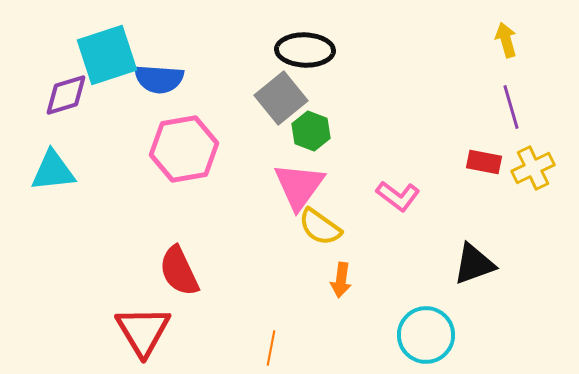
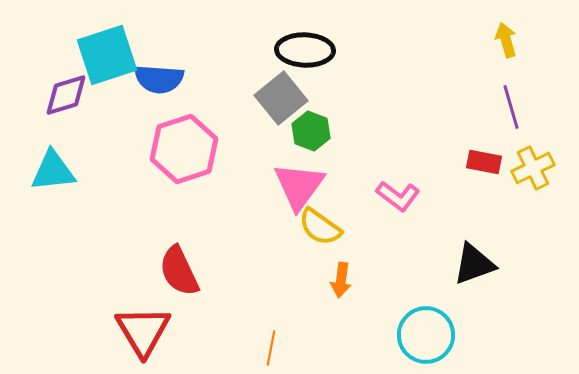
pink hexagon: rotated 8 degrees counterclockwise
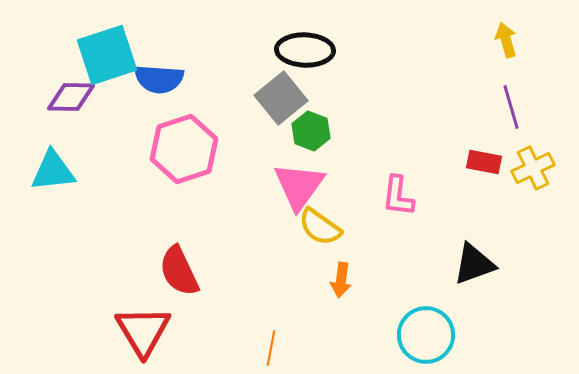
purple diamond: moved 5 px right, 2 px down; rotated 18 degrees clockwise
pink L-shape: rotated 60 degrees clockwise
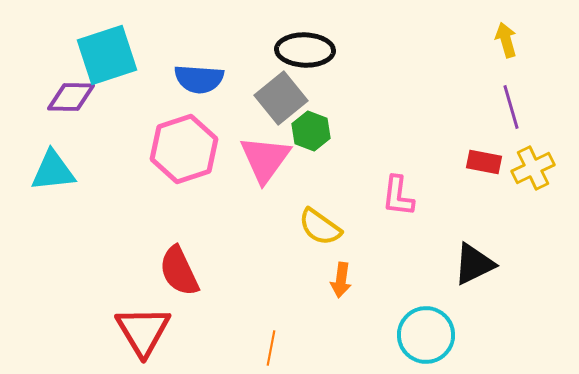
blue semicircle: moved 40 px right
pink triangle: moved 34 px left, 27 px up
black triangle: rotated 6 degrees counterclockwise
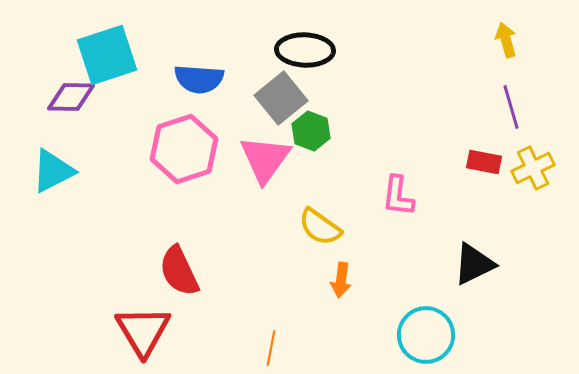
cyan triangle: rotated 21 degrees counterclockwise
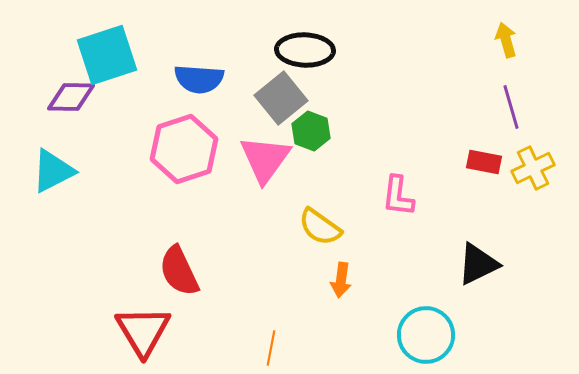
black triangle: moved 4 px right
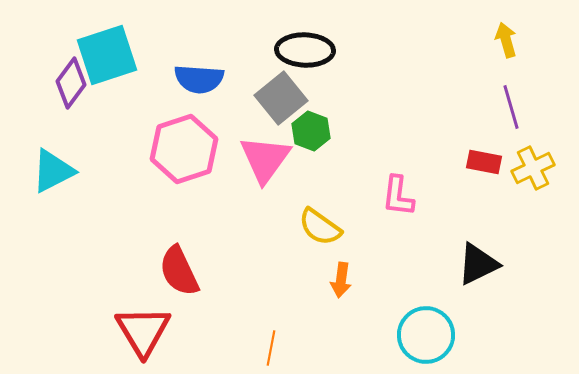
purple diamond: moved 14 px up; rotated 54 degrees counterclockwise
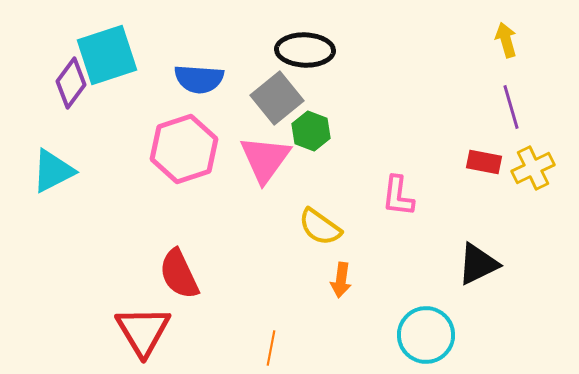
gray square: moved 4 px left
red semicircle: moved 3 px down
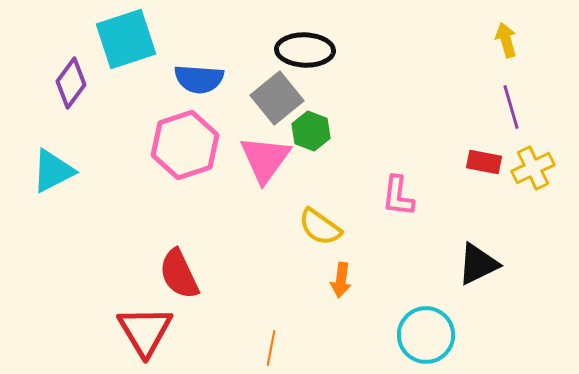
cyan square: moved 19 px right, 16 px up
pink hexagon: moved 1 px right, 4 px up
red triangle: moved 2 px right
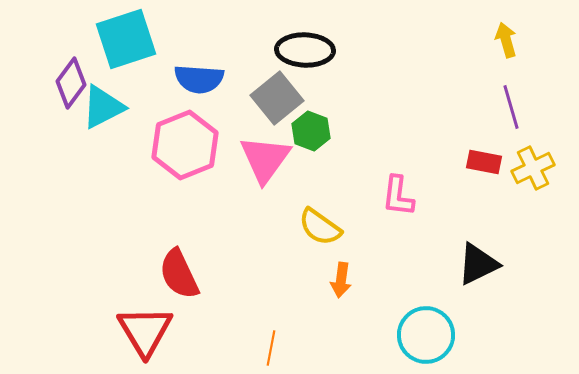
pink hexagon: rotated 4 degrees counterclockwise
cyan triangle: moved 50 px right, 64 px up
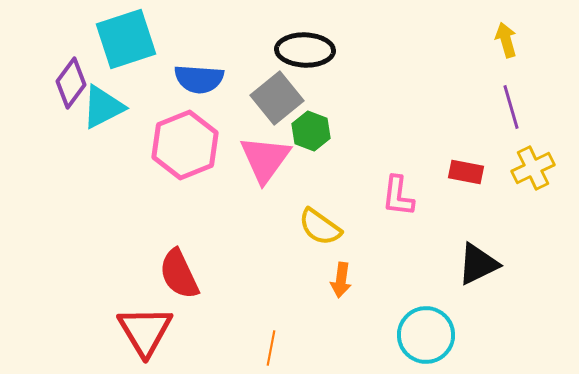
red rectangle: moved 18 px left, 10 px down
